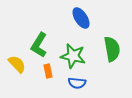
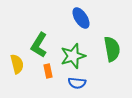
green star: rotated 30 degrees counterclockwise
yellow semicircle: rotated 30 degrees clockwise
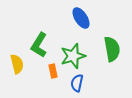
orange rectangle: moved 5 px right
blue semicircle: rotated 96 degrees clockwise
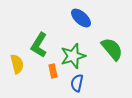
blue ellipse: rotated 15 degrees counterclockwise
green semicircle: rotated 30 degrees counterclockwise
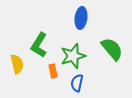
blue ellipse: rotated 55 degrees clockwise
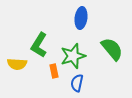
yellow semicircle: rotated 108 degrees clockwise
orange rectangle: moved 1 px right
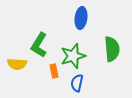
green semicircle: rotated 35 degrees clockwise
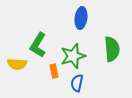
green L-shape: moved 1 px left
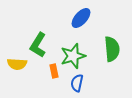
blue ellipse: rotated 35 degrees clockwise
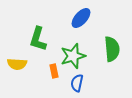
green L-shape: moved 6 px up; rotated 15 degrees counterclockwise
